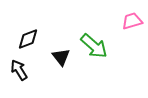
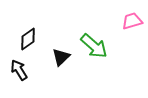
black diamond: rotated 15 degrees counterclockwise
black triangle: rotated 24 degrees clockwise
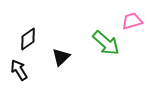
green arrow: moved 12 px right, 3 px up
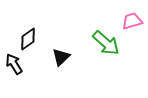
black arrow: moved 5 px left, 6 px up
